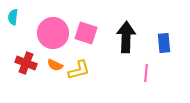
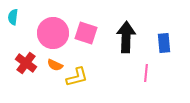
red cross: rotated 15 degrees clockwise
yellow L-shape: moved 2 px left, 7 px down
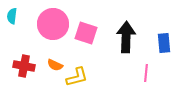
cyan semicircle: moved 1 px left, 1 px up
pink circle: moved 9 px up
red cross: moved 2 px left, 3 px down; rotated 25 degrees counterclockwise
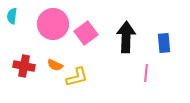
pink square: rotated 35 degrees clockwise
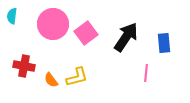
black arrow: rotated 32 degrees clockwise
orange semicircle: moved 4 px left, 15 px down; rotated 28 degrees clockwise
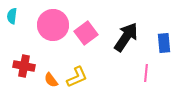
pink circle: moved 1 px down
yellow L-shape: rotated 10 degrees counterclockwise
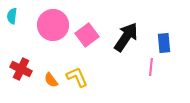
pink square: moved 1 px right, 2 px down
red cross: moved 3 px left, 3 px down; rotated 15 degrees clockwise
pink line: moved 5 px right, 6 px up
yellow L-shape: rotated 90 degrees counterclockwise
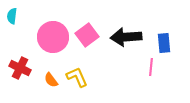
pink circle: moved 12 px down
black arrow: rotated 128 degrees counterclockwise
red cross: moved 1 px left, 1 px up
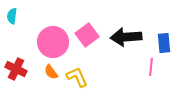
pink circle: moved 5 px down
red cross: moved 4 px left, 1 px down
orange semicircle: moved 8 px up
